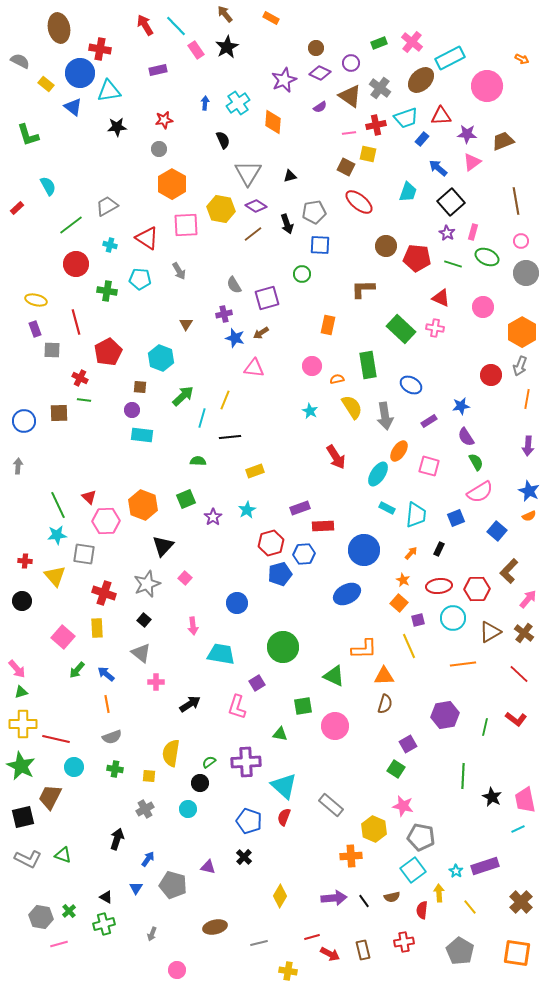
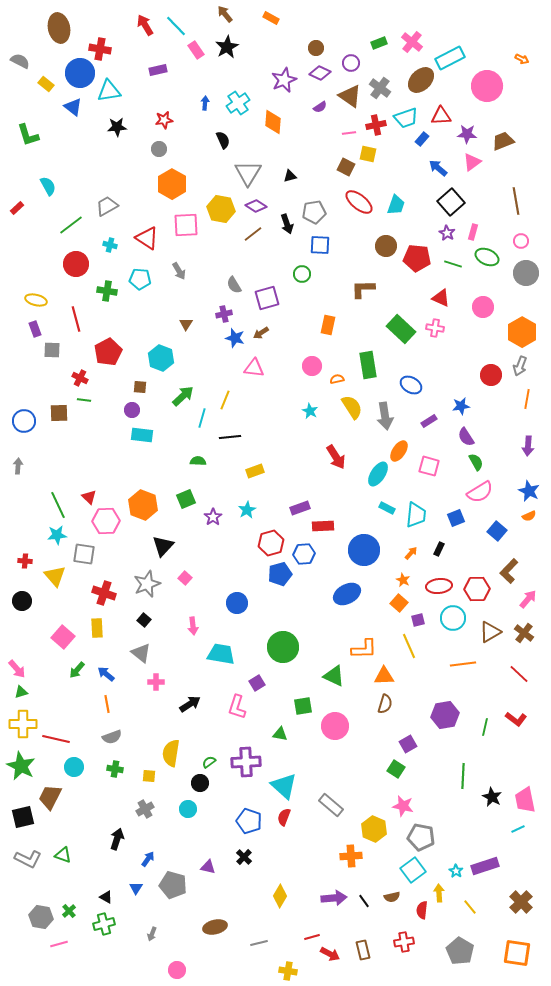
cyan trapezoid at (408, 192): moved 12 px left, 13 px down
red line at (76, 322): moved 3 px up
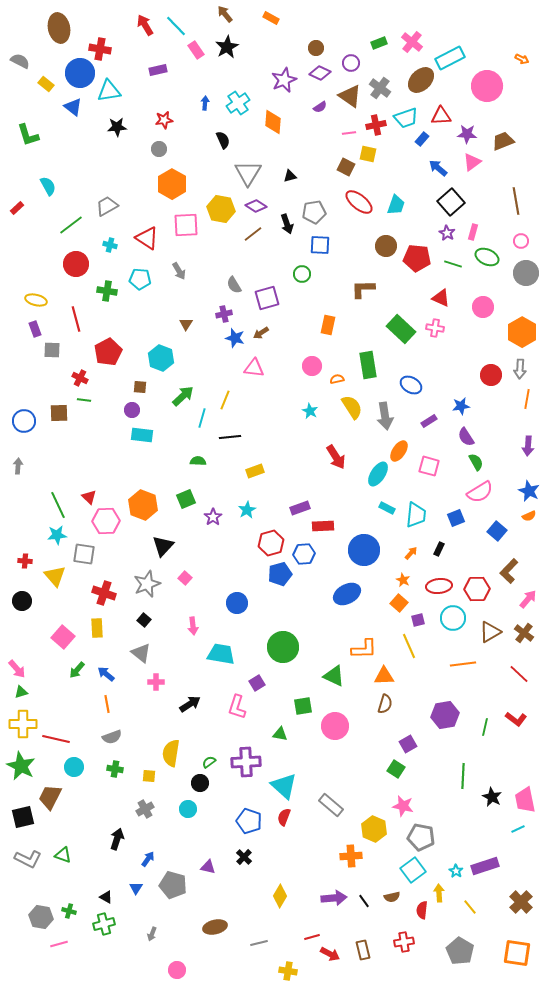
gray arrow at (520, 366): moved 3 px down; rotated 18 degrees counterclockwise
green cross at (69, 911): rotated 32 degrees counterclockwise
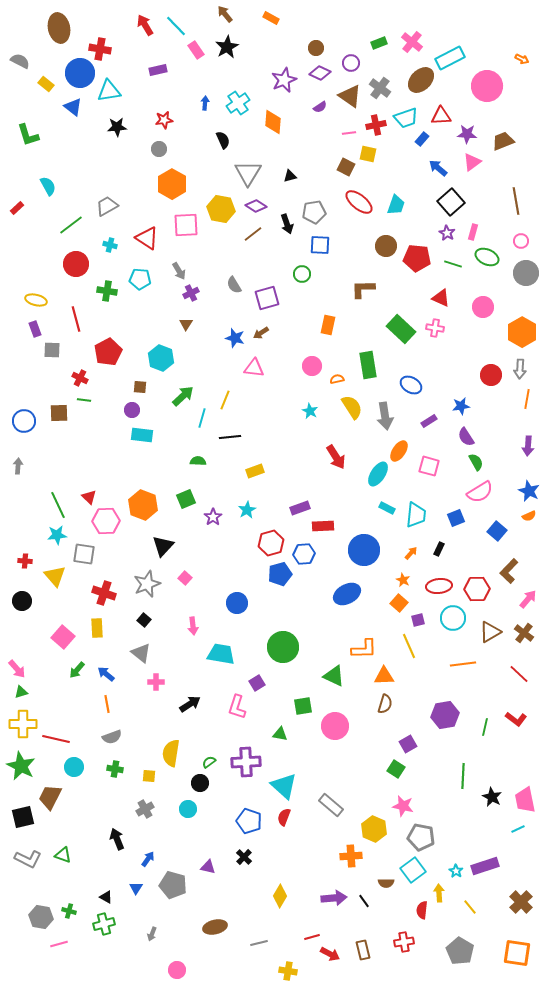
purple cross at (224, 314): moved 33 px left, 21 px up; rotated 14 degrees counterclockwise
black arrow at (117, 839): rotated 40 degrees counterclockwise
brown semicircle at (392, 897): moved 6 px left, 14 px up; rotated 14 degrees clockwise
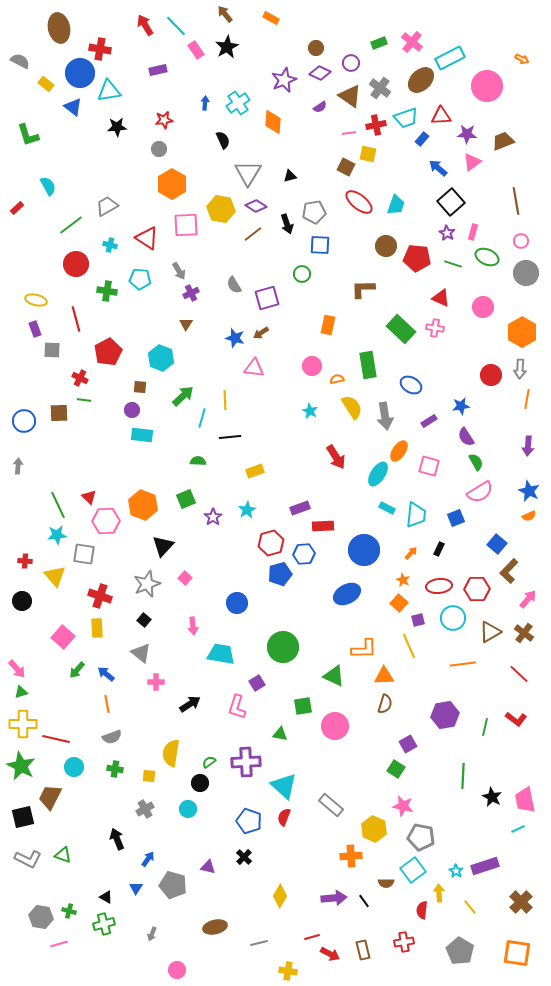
yellow line at (225, 400): rotated 24 degrees counterclockwise
blue square at (497, 531): moved 13 px down
red cross at (104, 593): moved 4 px left, 3 px down
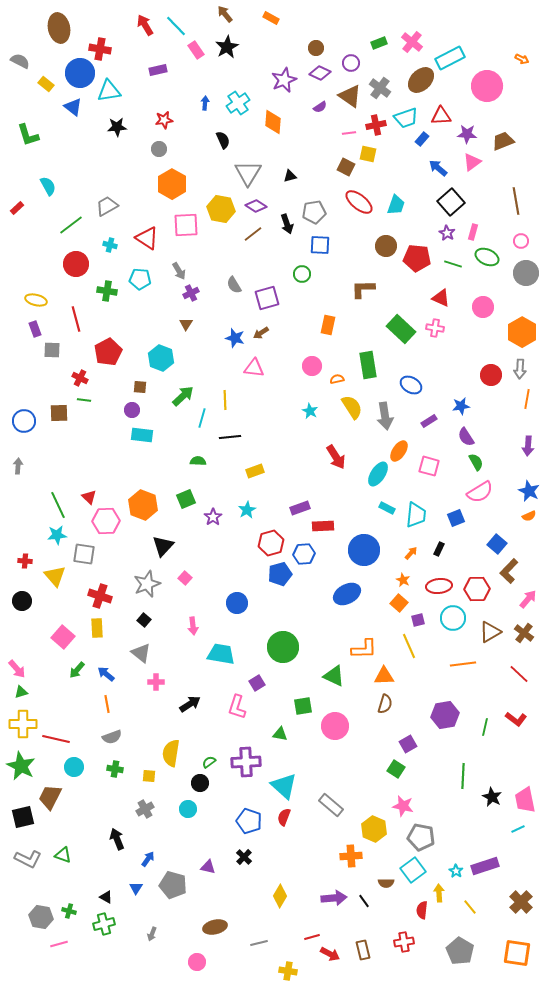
pink circle at (177, 970): moved 20 px right, 8 px up
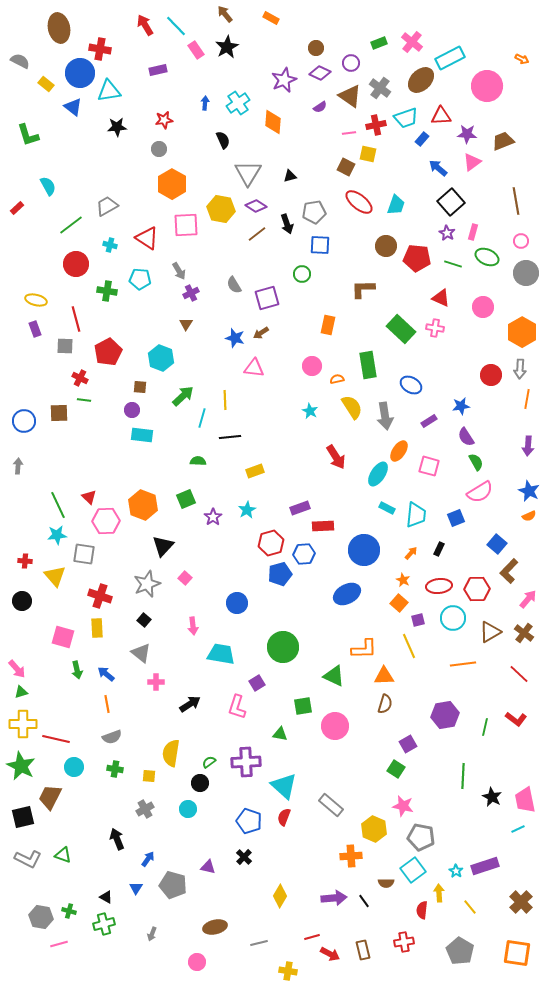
brown line at (253, 234): moved 4 px right
gray square at (52, 350): moved 13 px right, 4 px up
pink square at (63, 637): rotated 25 degrees counterclockwise
green arrow at (77, 670): rotated 54 degrees counterclockwise
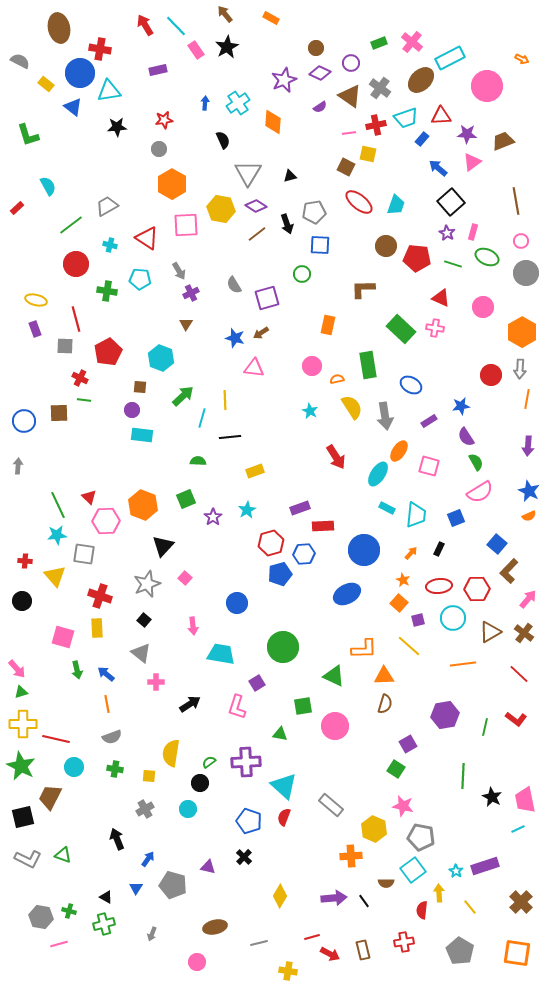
yellow line at (409, 646): rotated 25 degrees counterclockwise
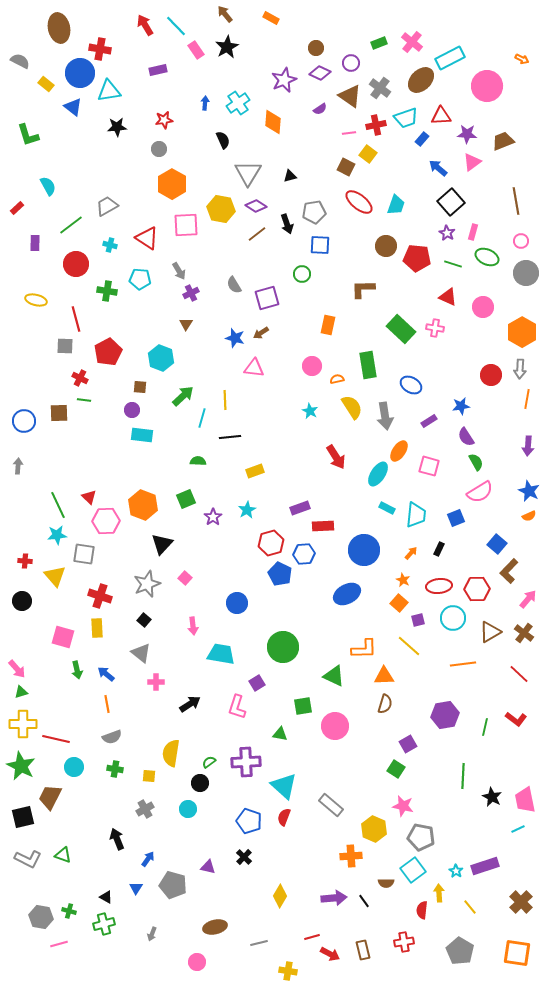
purple semicircle at (320, 107): moved 2 px down
yellow square at (368, 154): rotated 24 degrees clockwise
red triangle at (441, 298): moved 7 px right, 1 px up
purple rectangle at (35, 329): moved 86 px up; rotated 21 degrees clockwise
black triangle at (163, 546): moved 1 px left, 2 px up
blue pentagon at (280, 574): rotated 30 degrees counterclockwise
